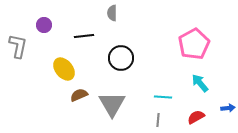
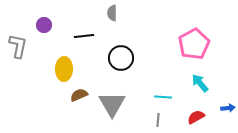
yellow ellipse: rotated 40 degrees clockwise
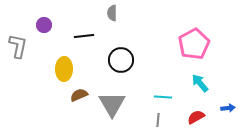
black circle: moved 2 px down
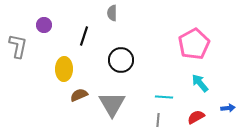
black line: rotated 66 degrees counterclockwise
cyan line: moved 1 px right
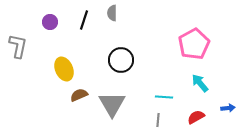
purple circle: moved 6 px right, 3 px up
black line: moved 16 px up
yellow ellipse: rotated 25 degrees counterclockwise
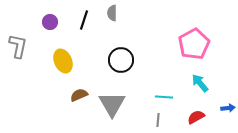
yellow ellipse: moved 1 px left, 8 px up
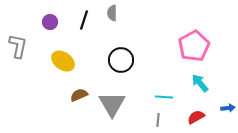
pink pentagon: moved 2 px down
yellow ellipse: rotated 30 degrees counterclockwise
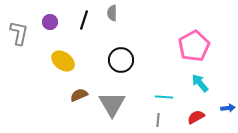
gray L-shape: moved 1 px right, 13 px up
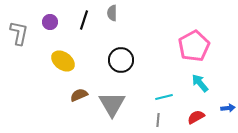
cyan line: rotated 18 degrees counterclockwise
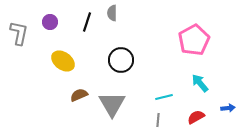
black line: moved 3 px right, 2 px down
pink pentagon: moved 6 px up
